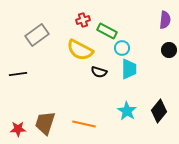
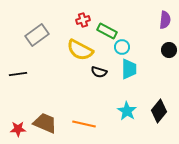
cyan circle: moved 1 px up
brown trapezoid: rotated 95 degrees clockwise
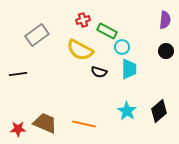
black circle: moved 3 px left, 1 px down
black diamond: rotated 10 degrees clockwise
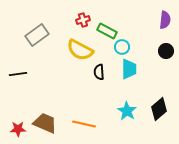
black semicircle: rotated 70 degrees clockwise
black diamond: moved 2 px up
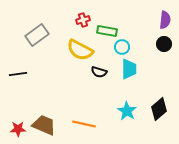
green rectangle: rotated 18 degrees counterclockwise
black circle: moved 2 px left, 7 px up
black semicircle: rotated 70 degrees counterclockwise
brown trapezoid: moved 1 px left, 2 px down
